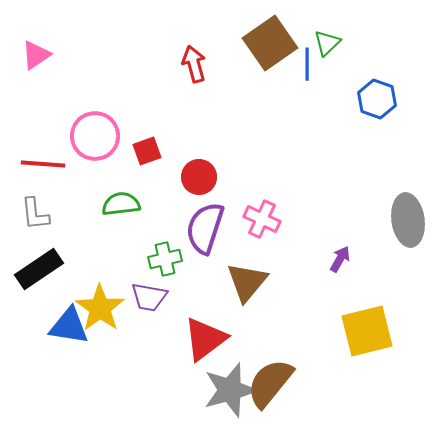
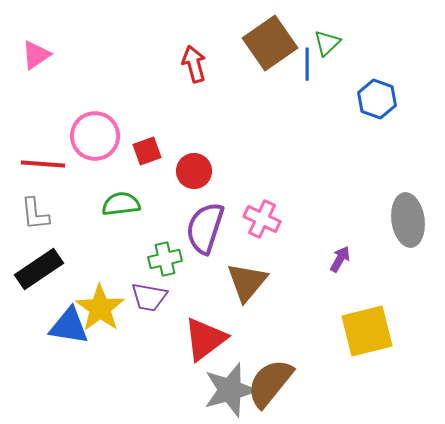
red circle: moved 5 px left, 6 px up
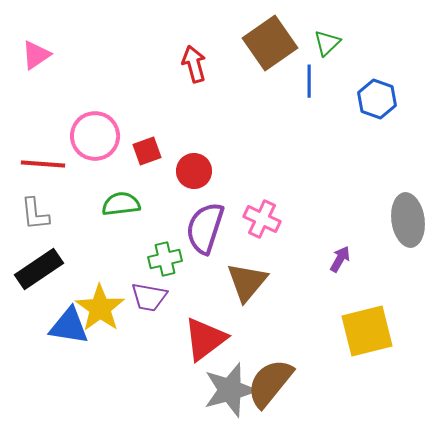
blue line: moved 2 px right, 17 px down
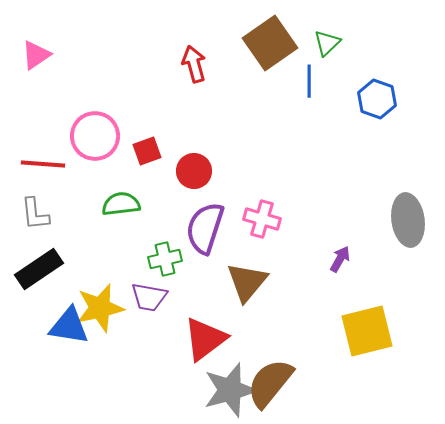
pink cross: rotated 9 degrees counterclockwise
yellow star: rotated 24 degrees clockwise
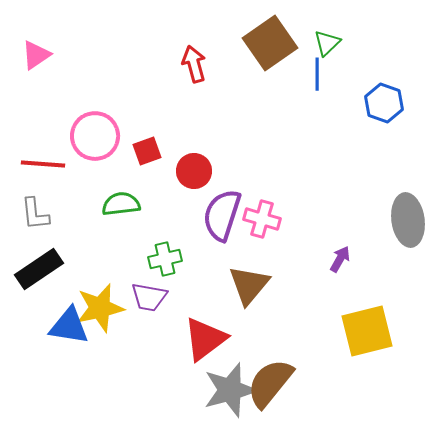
blue line: moved 8 px right, 7 px up
blue hexagon: moved 7 px right, 4 px down
purple semicircle: moved 17 px right, 13 px up
brown triangle: moved 2 px right, 3 px down
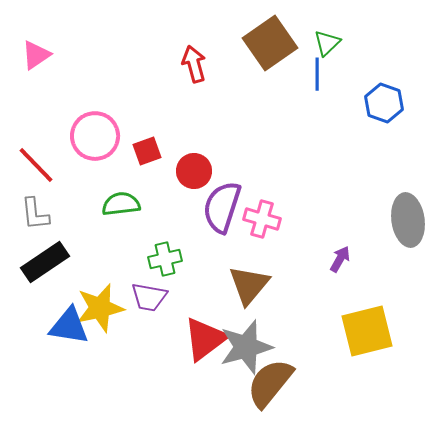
red line: moved 7 px left, 1 px down; rotated 42 degrees clockwise
purple semicircle: moved 8 px up
black rectangle: moved 6 px right, 7 px up
gray star: moved 16 px right, 43 px up
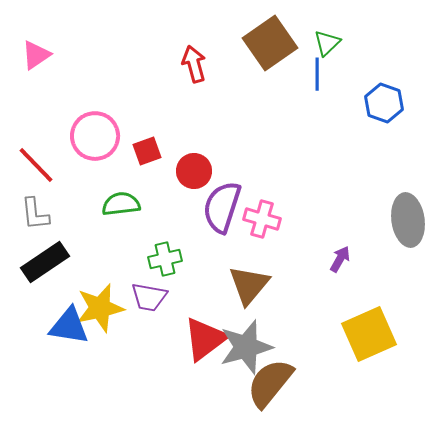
yellow square: moved 2 px right, 3 px down; rotated 10 degrees counterclockwise
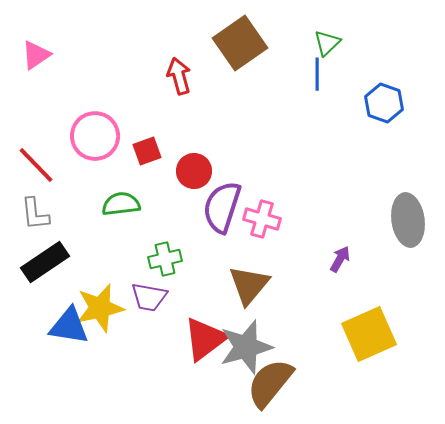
brown square: moved 30 px left
red arrow: moved 15 px left, 12 px down
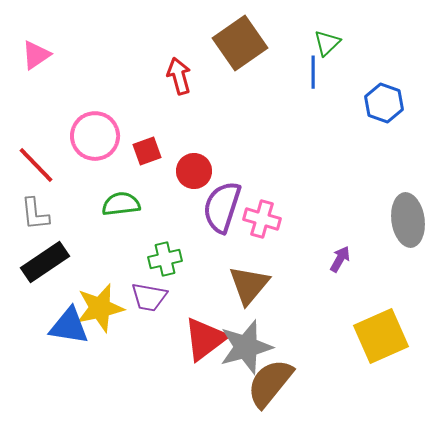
blue line: moved 4 px left, 2 px up
yellow square: moved 12 px right, 2 px down
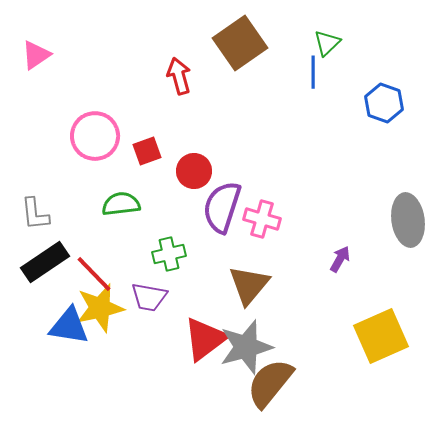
red line: moved 58 px right, 109 px down
green cross: moved 4 px right, 5 px up
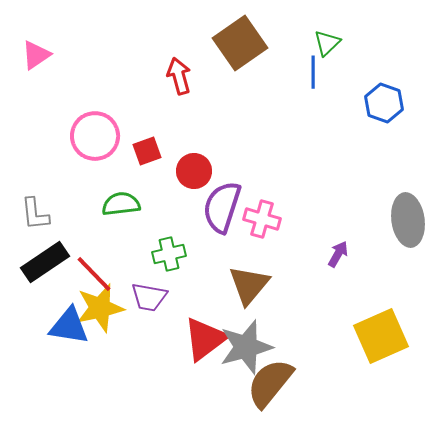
purple arrow: moved 2 px left, 5 px up
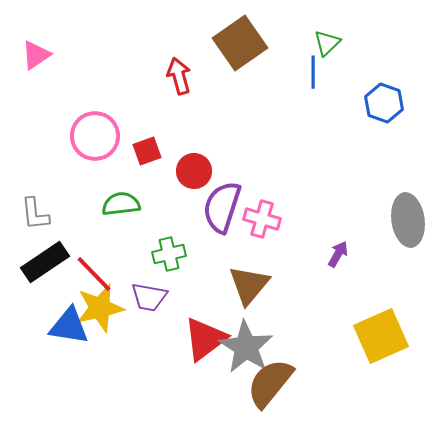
gray star: rotated 24 degrees counterclockwise
